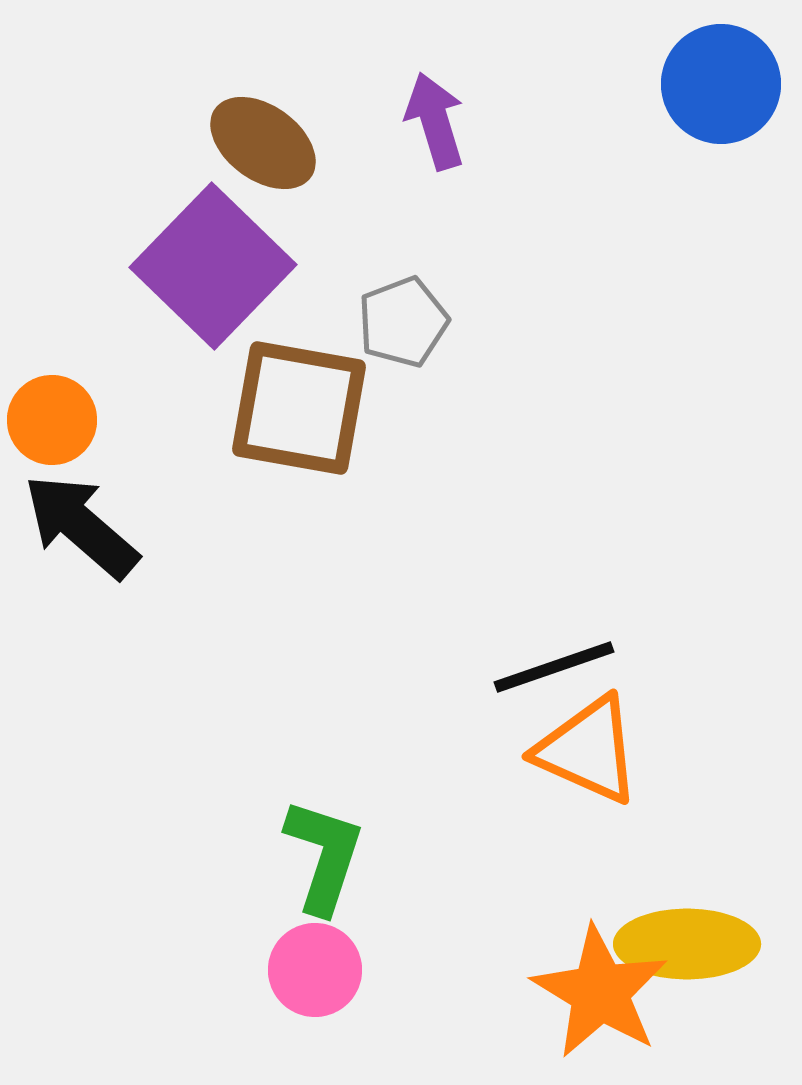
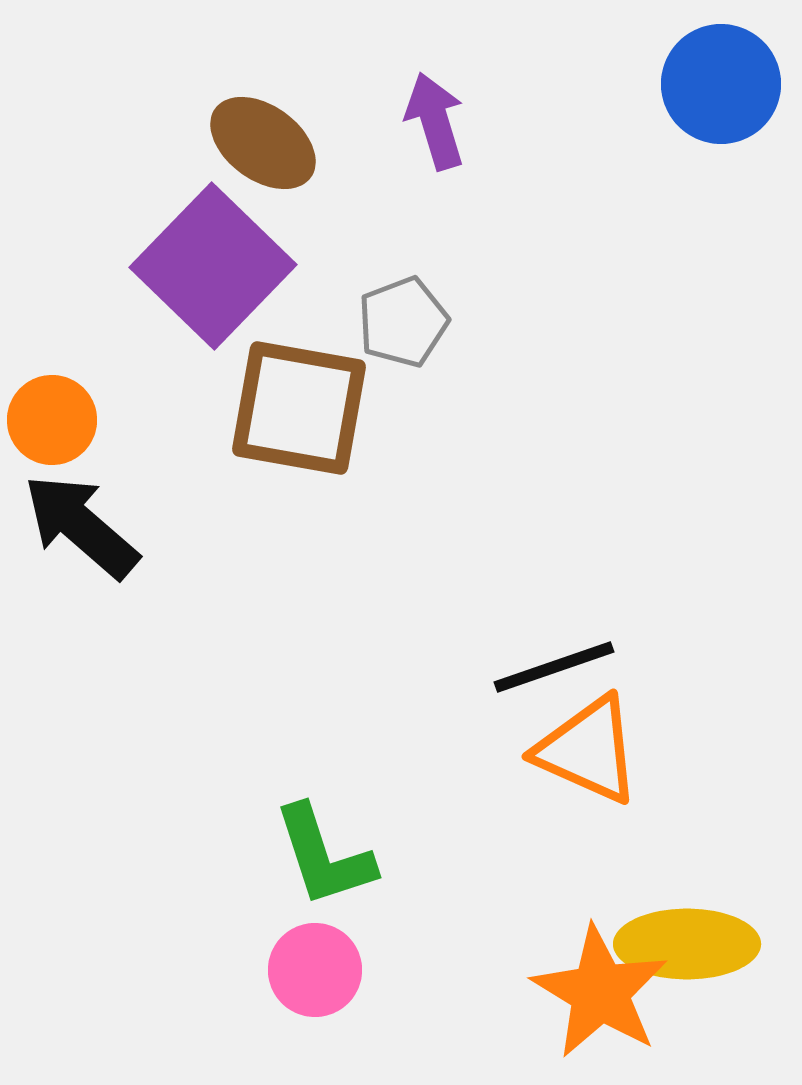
green L-shape: rotated 144 degrees clockwise
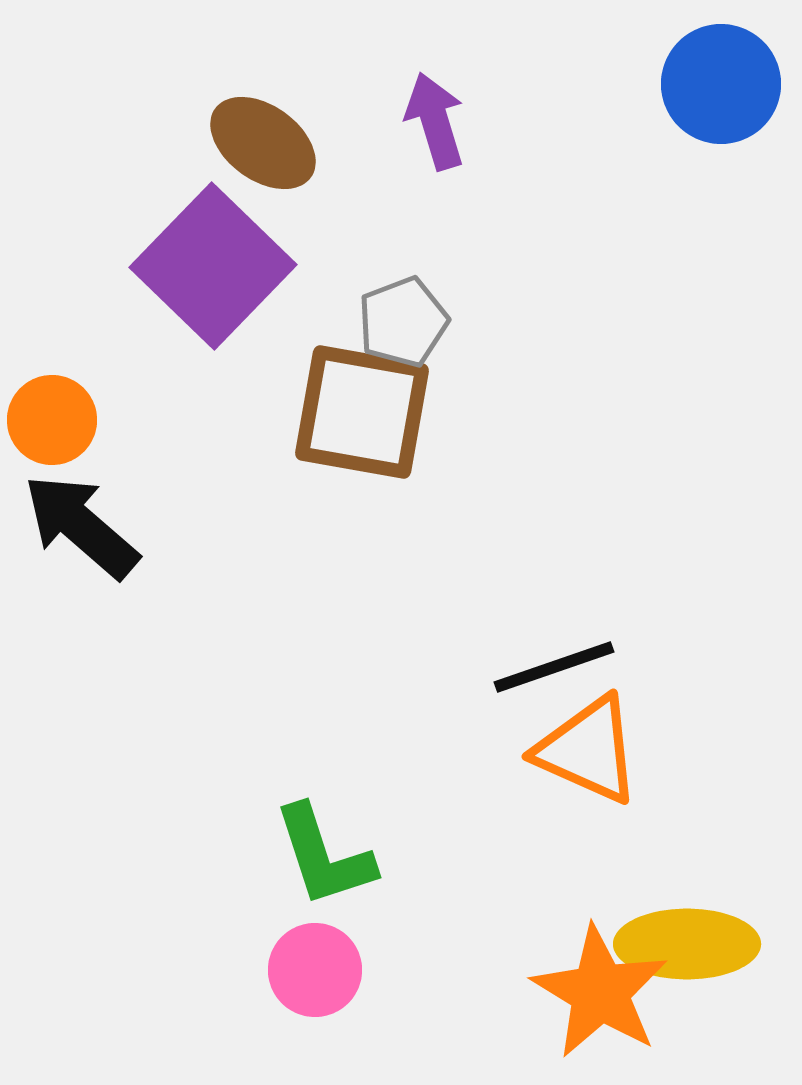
brown square: moved 63 px right, 4 px down
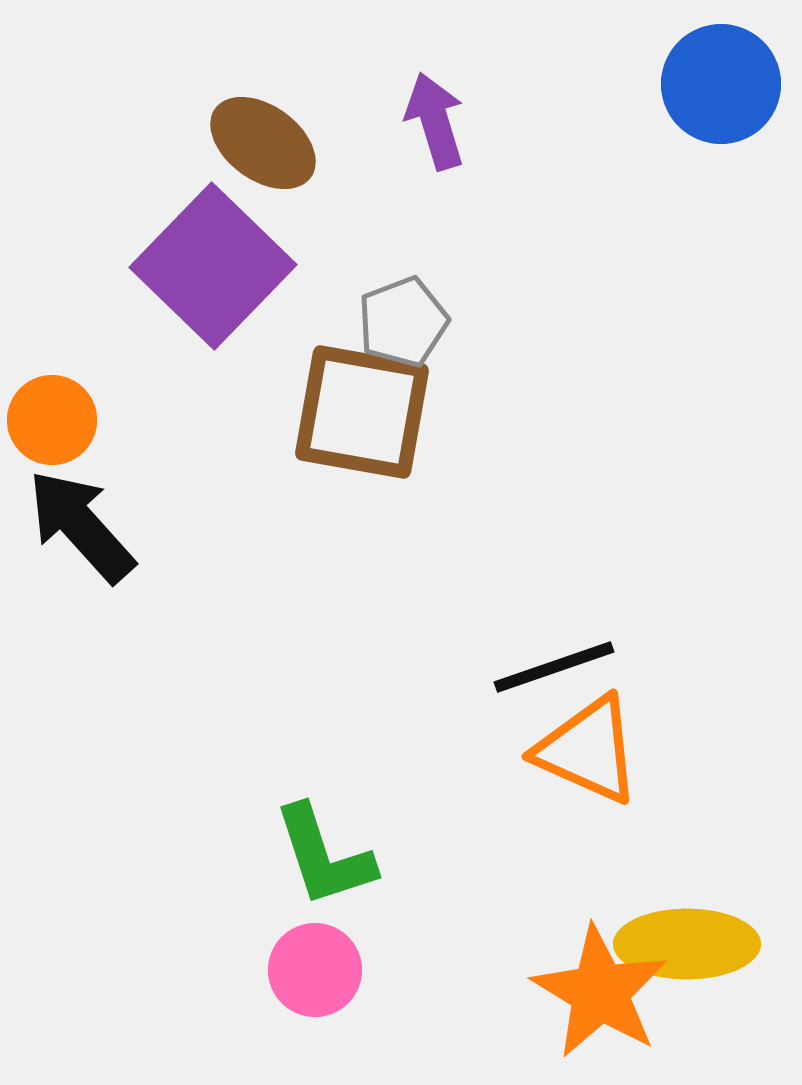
black arrow: rotated 7 degrees clockwise
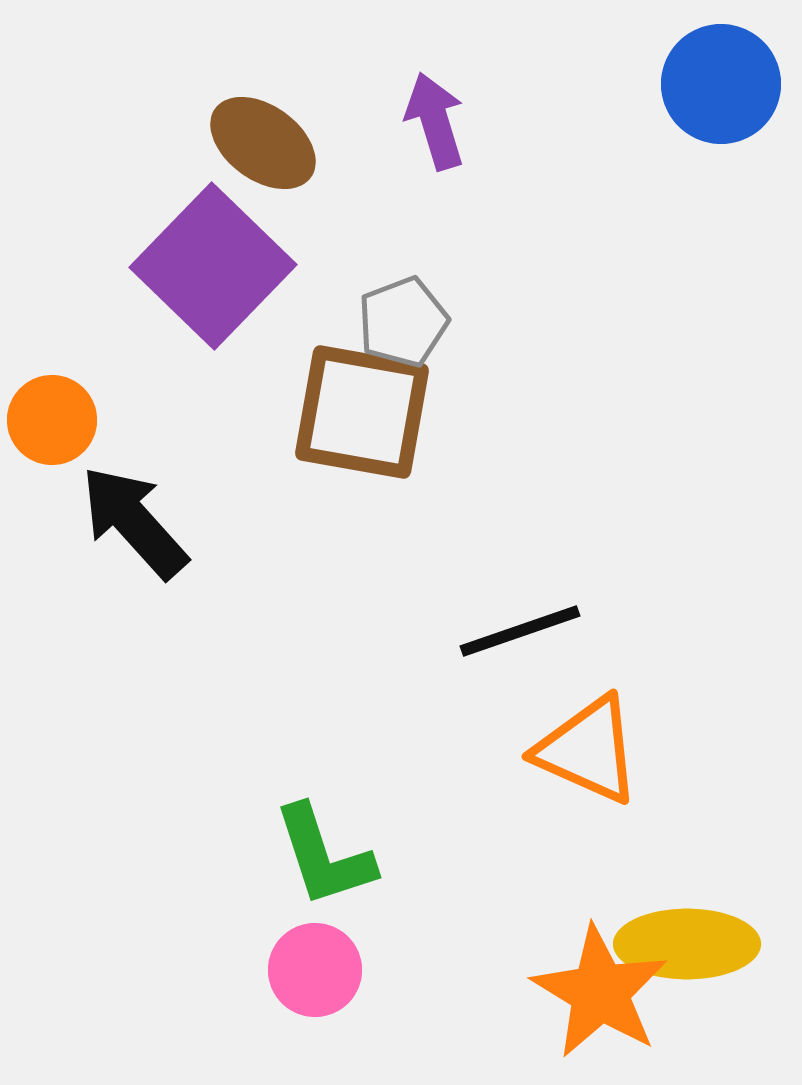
black arrow: moved 53 px right, 4 px up
black line: moved 34 px left, 36 px up
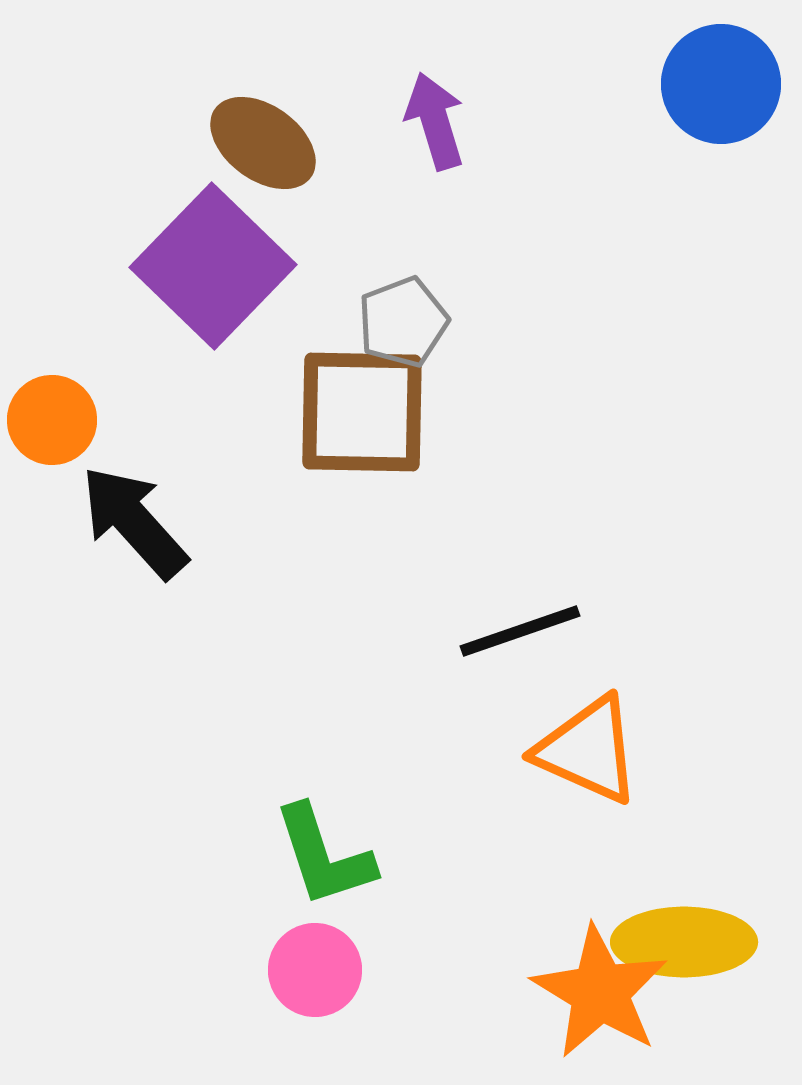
brown square: rotated 9 degrees counterclockwise
yellow ellipse: moved 3 px left, 2 px up
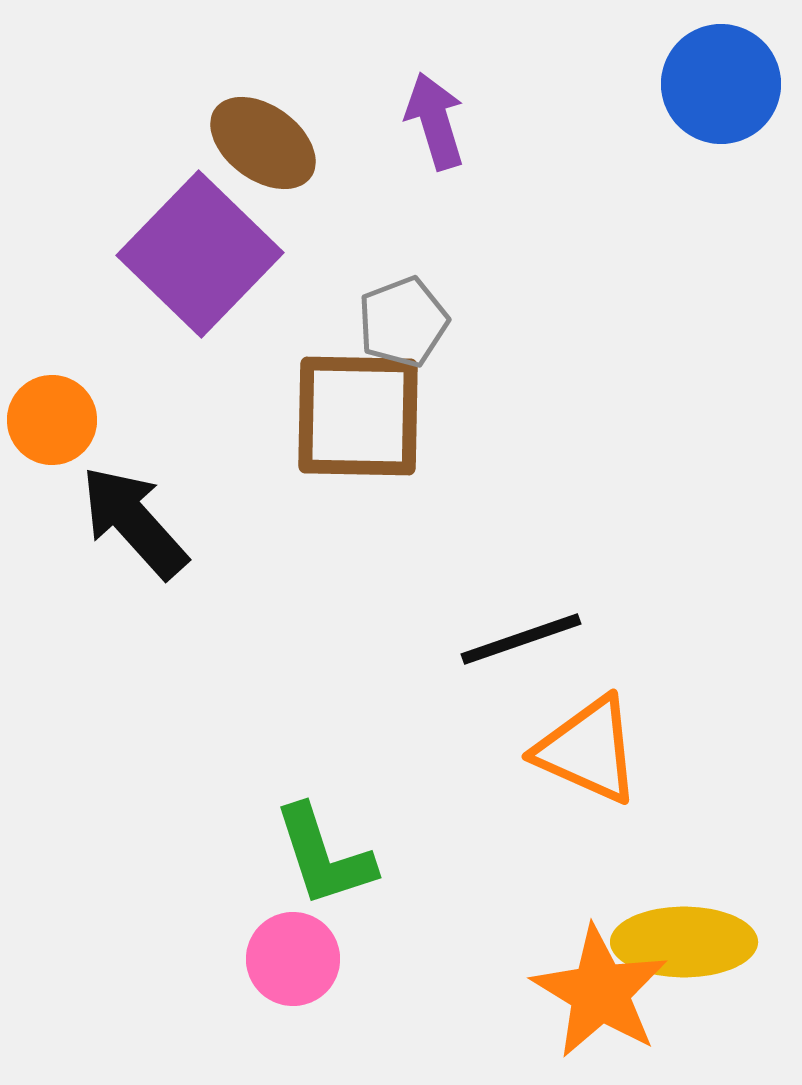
purple square: moved 13 px left, 12 px up
brown square: moved 4 px left, 4 px down
black line: moved 1 px right, 8 px down
pink circle: moved 22 px left, 11 px up
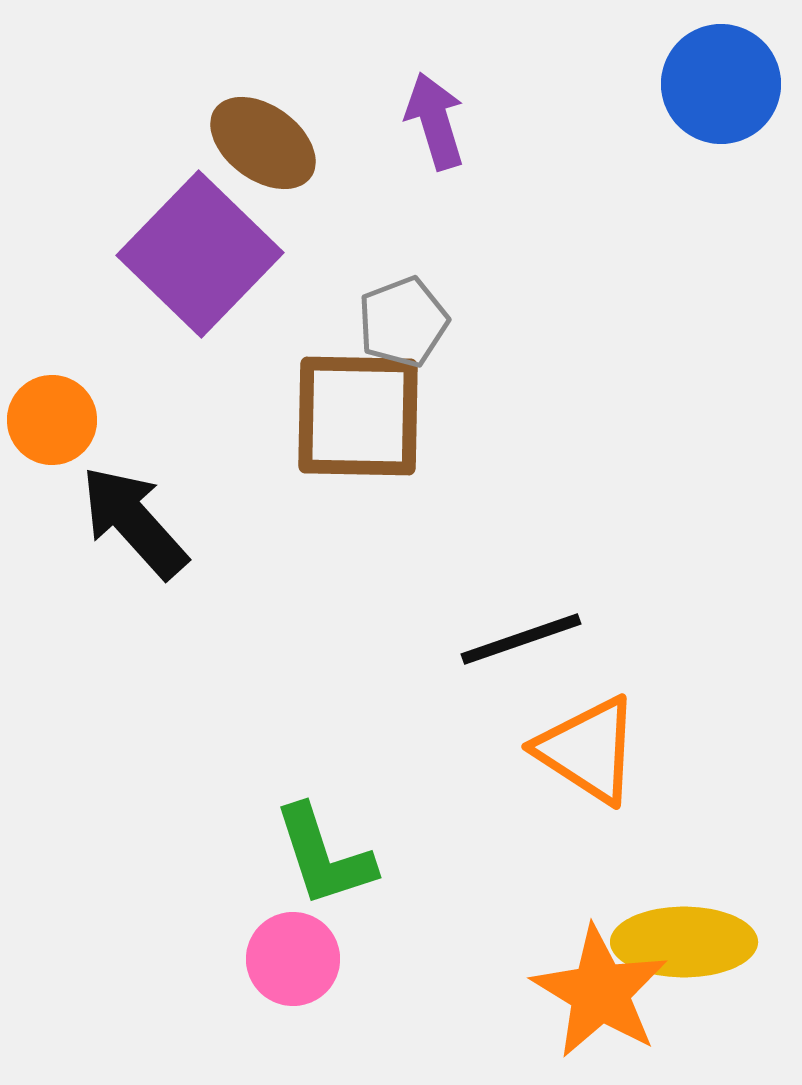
orange triangle: rotated 9 degrees clockwise
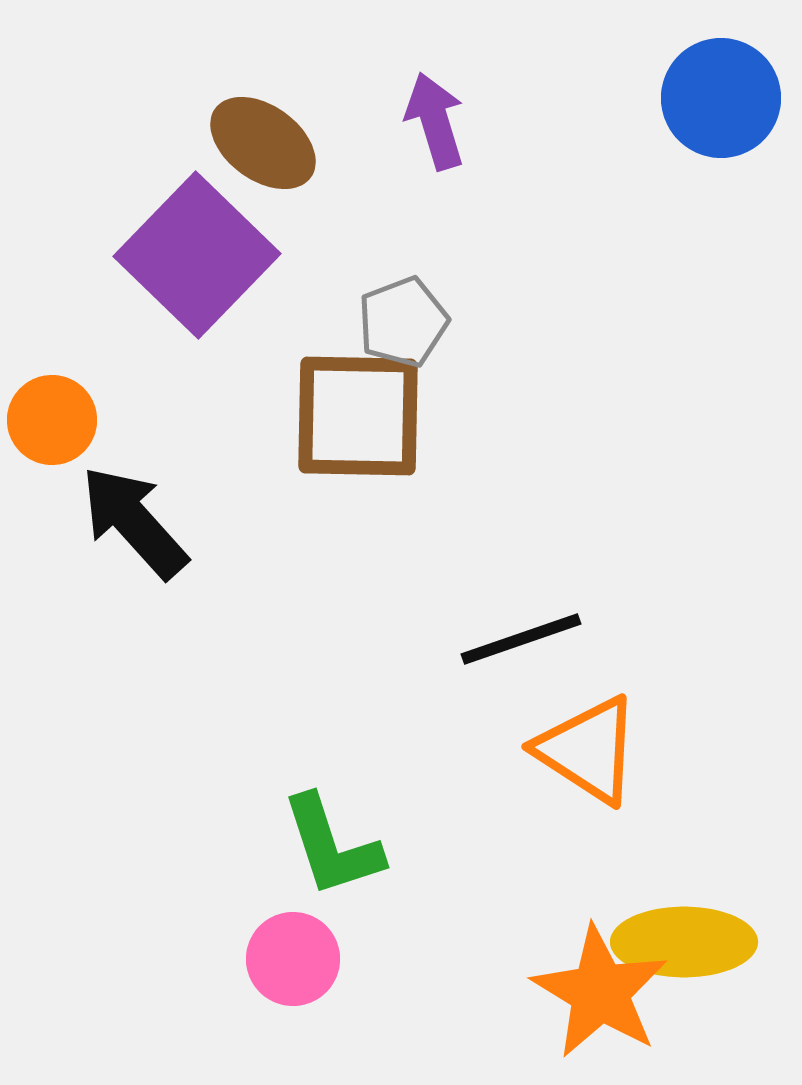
blue circle: moved 14 px down
purple square: moved 3 px left, 1 px down
green L-shape: moved 8 px right, 10 px up
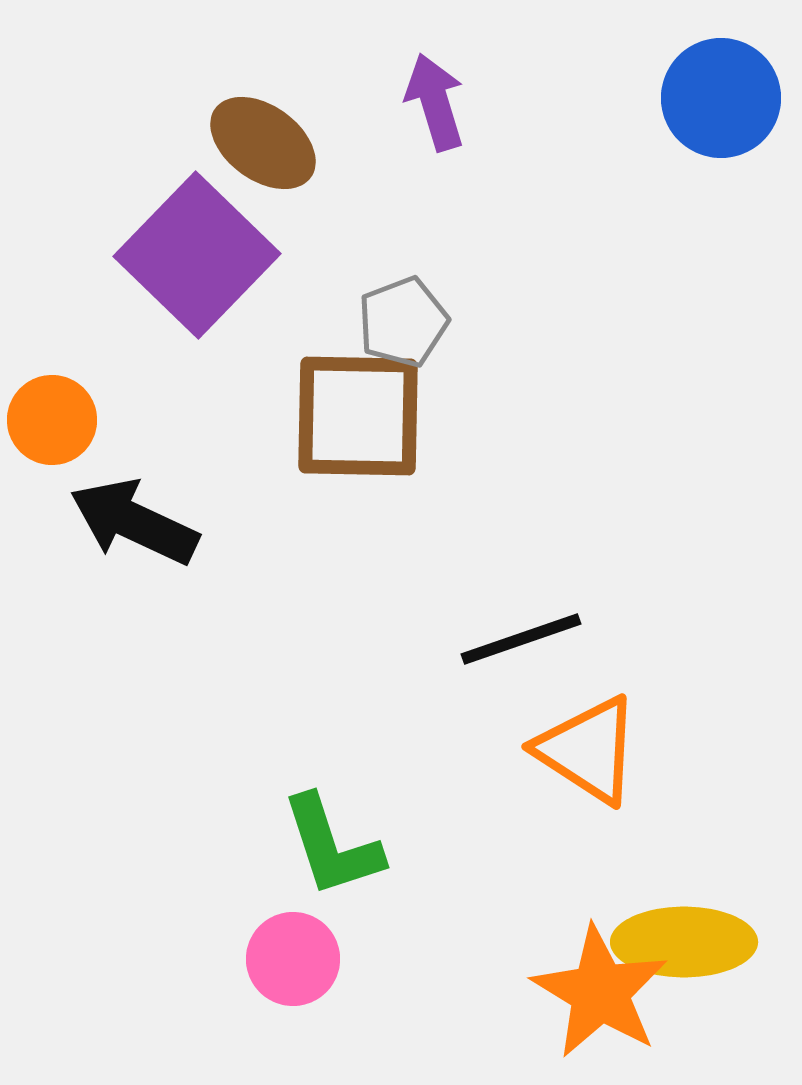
purple arrow: moved 19 px up
black arrow: rotated 23 degrees counterclockwise
